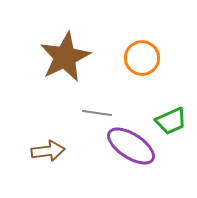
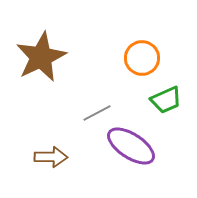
brown star: moved 24 px left
gray line: rotated 36 degrees counterclockwise
green trapezoid: moved 5 px left, 21 px up
brown arrow: moved 3 px right, 6 px down; rotated 8 degrees clockwise
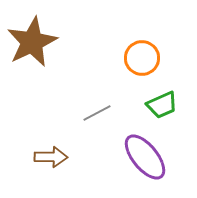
brown star: moved 9 px left, 15 px up
green trapezoid: moved 4 px left, 5 px down
purple ellipse: moved 14 px right, 11 px down; rotated 18 degrees clockwise
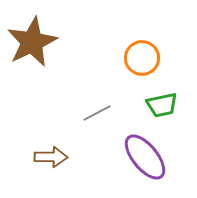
green trapezoid: rotated 12 degrees clockwise
